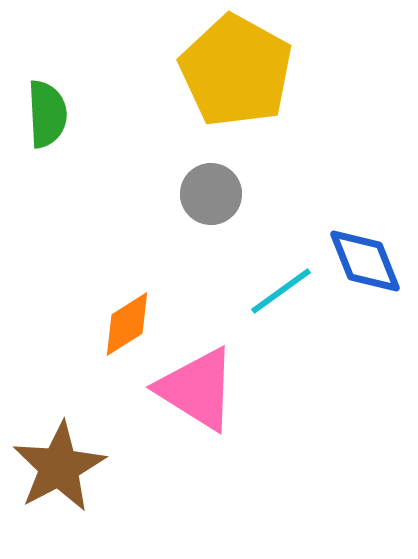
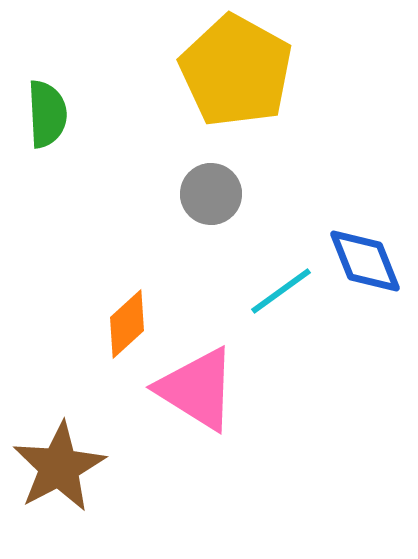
orange diamond: rotated 10 degrees counterclockwise
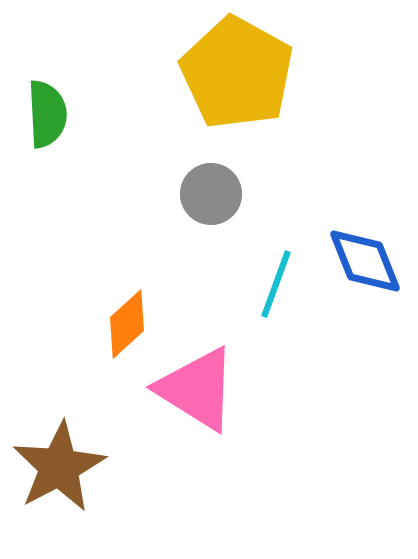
yellow pentagon: moved 1 px right, 2 px down
cyan line: moved 5 px left, 7 px up; rotated 34 degrees counterclockwise
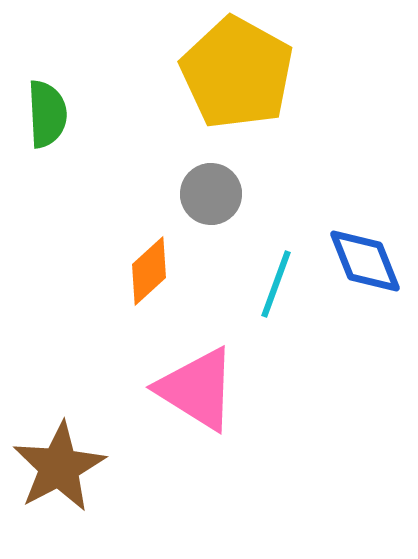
orange diamond: moved 22 px right, 53 px up
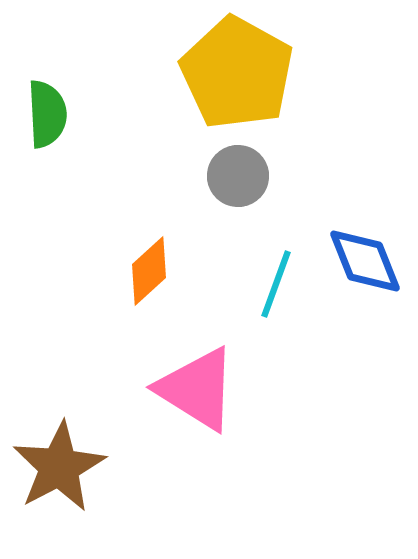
gray circle: moved 27 px right, 18 px up
